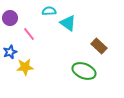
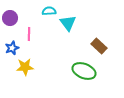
cyan triangle: rotated 18 degrees clockwise
pink line: rotated 40 degrees clockwise
blue star: moved 2 px right, 4 px up
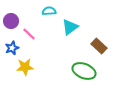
purple circle: moved 1 px right, 3 px down
cyan triangle: moved 2 px right, 4 px down; rotated 30 degrees clockwise
pink line: rotated 48 degrees counterclockwise
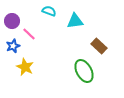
cyan semicircle: rotated 24 degrees clockwise
purple circle: moved 1 px right
cyan triangle: moved 5 px right, 6 px up; rotated 30 degrees clockwise
blue star: moved 1 px right, 2 px up
yellow star: rotated 30 degrees clockwise
green ellipse: rotated 40 degrees clockwise
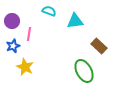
pink line: rotated 56 degrees clockwise
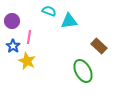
cyan triangle: moved 6 px left
pink line: moved 3 px down
blue star: rotated 16 degrees counterclockwise
yellow star: moved 2 px right, 6 px up
green ellipse: moved 1 px left
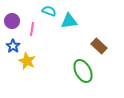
pink line: moved 3 px right, 8 px up
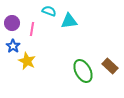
purple circle: moved 2 px down
brown rectangle: moved 11 px right, 20 px down
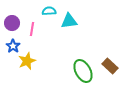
cyan semicircle: rotated 24 degrees counterclockwise
yellow star: rotated 24 degrees clockwise
